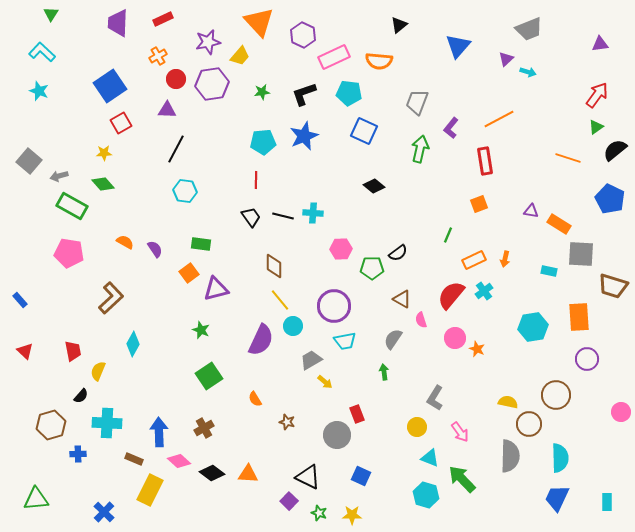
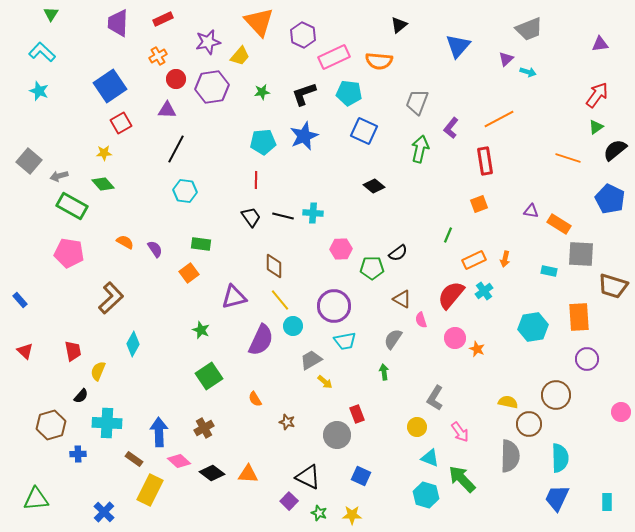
purple hexagon at (212, 84): moved 3 px down
purple triangle at (216, 289): moved 18 px right, 8 px down
brown rectangle at (134, 459): rotated 12 degrees clockwise
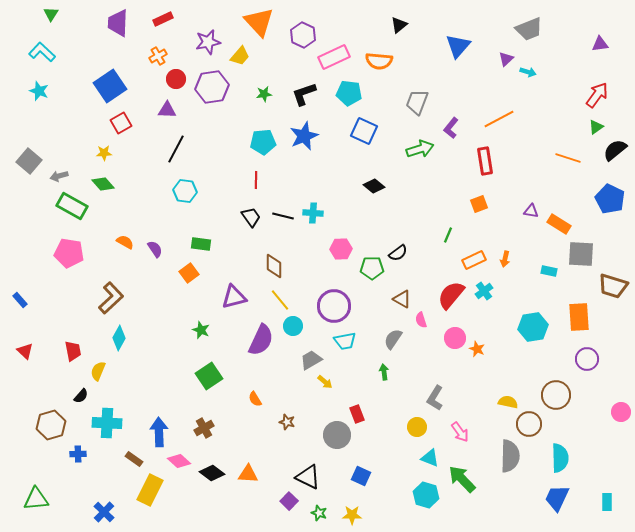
green star at (262, 92): moved 2 px right, 2 px down
green arrow at (420, 149): rotated 60 degrees clockwise
cyan diamond at (133, 344): moved 14 px left, 6 px up
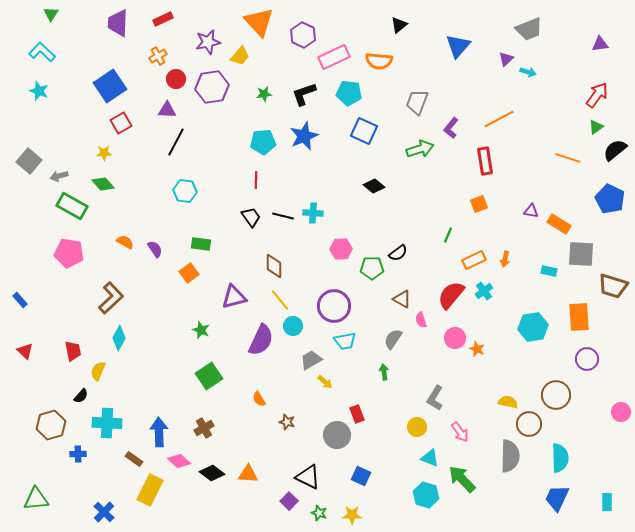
black line at (176, 149): moved 7 px up
orange semicircle at (255, 399): moved 4 px right
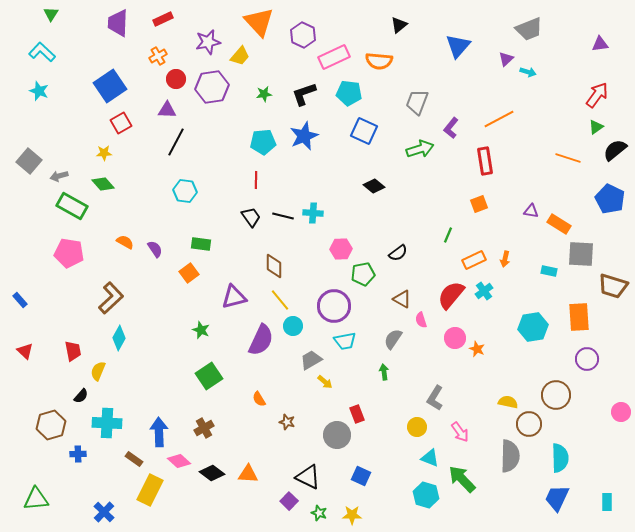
green pentagon at (372, 268): moved 9 px left, 6 px down; rotated 10 degrees counterclockwise
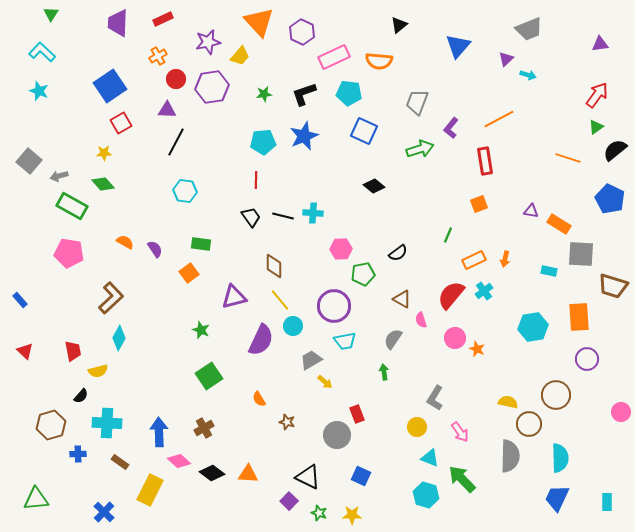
purple hexagon at (303, 35): moved 1 px left, 3 px up
cyan arrow at (528, 72): moved 3 px down
yellow semicircle at (98, 371): rotated 126 degrees counterclockwise
brown rectangle at (134, 459): moved 14 px left, 3 px down
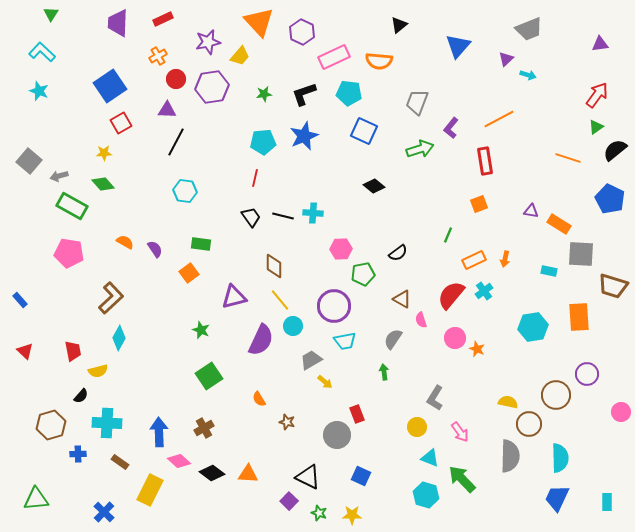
red line at (256, 180): moved 1 px left, 2 px up; rotated 12 degrees clockwise
purple circle at (587, 359): moved 15 px down
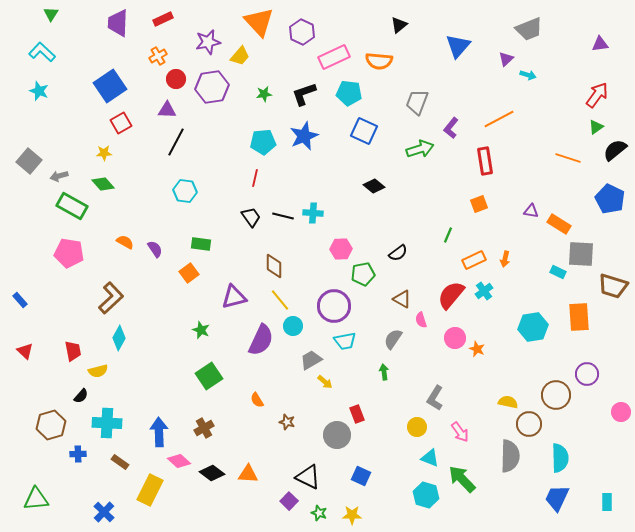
cyan rectangle at (549, 271): moved 9 px right, 1 px down; rotated 14 degrees clockwise
orange semicircle at (259, 399): moved 2 px left, 1 px down
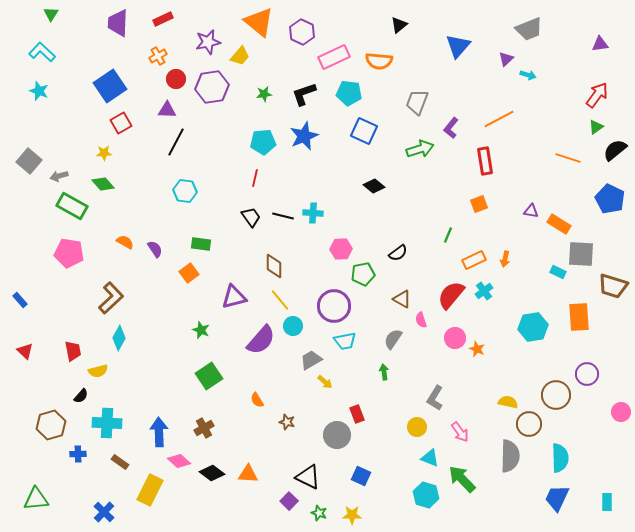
orange triangle at (259, 22): rotated 8 degrees counterclockwise
purple semicircle at (261, 340): rotated 16 degrees clockwise
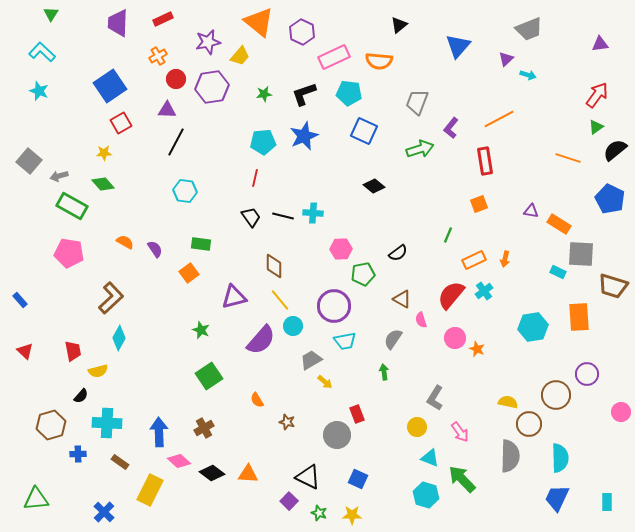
blue square at (361, 476): moved 3 px left, 3 px down
